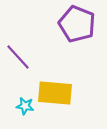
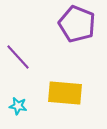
yellow rectangle: moved 10 px right
cyan star: moved 7 px left
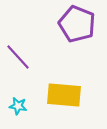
yellow rectangle: moved 1 px left, 2 px down
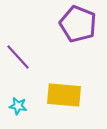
purple pentagon: moved 1 px right
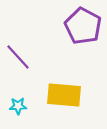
purple pentagon: moved 5 px right, 2 px down; rotated 6 degrees clockwise
cyan star: rotated 12 degrees counterclockwise
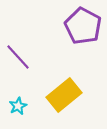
yellow rectangle: rotated 44 degrees counterclockwise
cyan star: rotated 24 degrees counterclockwise
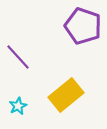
purple pentagon: rotated 9 degrees counterclockwise
yellow rectangle: moved 2 px right
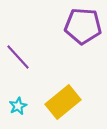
purple pentagon: rotated 15 degrees counterclockwise
yellow rectangle: moved 3 px left, 7 px down
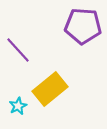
purple line: moved 7 px up
yellow rectangle: moved 13 px left, 13 px up
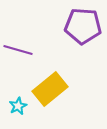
purple line: rotated 32 degrees counterclockwise
